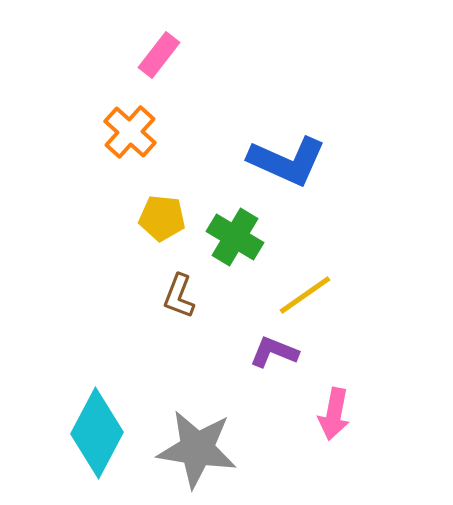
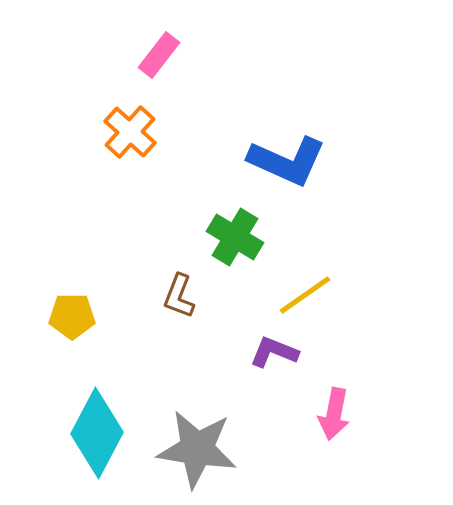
yellow pentagon: moved 90 px left, 98 px down; rotated 6 degrees counterclockwise
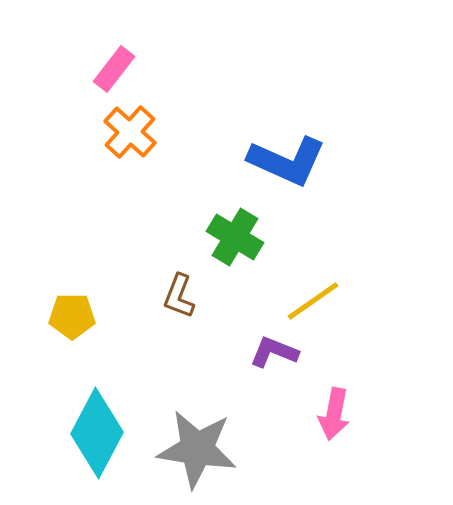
pink rectangle: moved 45 px left, 14 px down
yellow line: moved 8 px right, 6 px down
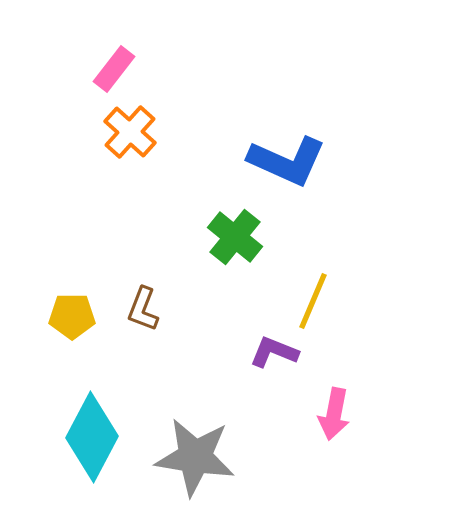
green cross: rotated 8 degrees clockwise
brown L-shape: moved 36 px left, 13 px down
yellow line: rotated 32 degrees counterclockwise
cyan diamond: moved 5 px left, 4 px down
gray star: moved 2 px left, 8 px down
